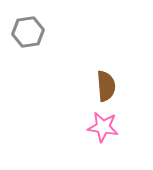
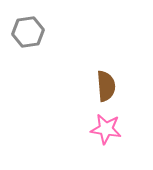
pink star: moved 3 px right, 2 px down
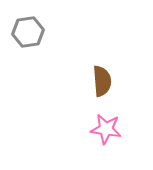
brown semicircle: moved 4 px left, 5 px up
